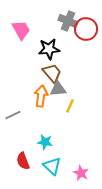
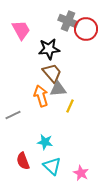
orange arrow: rotated 25 degrees counterclockwise
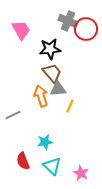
black star: moved 1 px right
cyan star: rotated 21 degrees counterclockwise
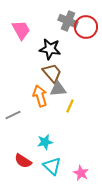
red circle: moved 2 px up
black star: rotated 15 degrees clockwise
orange arrow: moved 1 px left
red semicircle: rotated 36 degrees counterclockwise
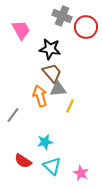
gray cross: moved 6 px left, 5 px up
gray line: rotated 28 degrees counterclockwise
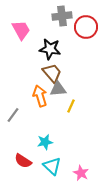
gray cross: rotated 30 degrees counterclockwise
yellow line: moved 1 px right
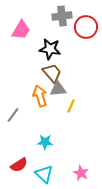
pink trapezoid: rotated 60 degrees clockwise
cyan star: rotated 14 degrees clockwise
red semicircle: moved 4 px left, 4 px down; rotated 66 degrees counterclockwise
cyan triangle: moved 8 px left, 8 px down
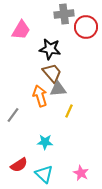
gray cross: moved 2 px right, 2 px up
yellow line: moved 2 px left, 5 px down
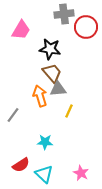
red semicircle: moved 2 px right
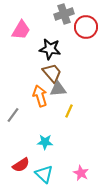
gray cross: rotated 12 degrees counterclockwise
